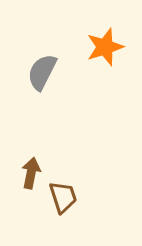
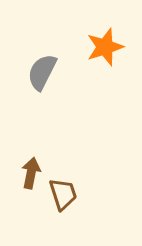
brown trapezoid: moved 3 px up
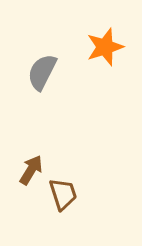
brown arrow: moved 3 px up; rotated 20 degrees clockwise
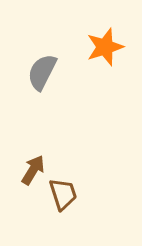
brown arrow: moved 2 px right
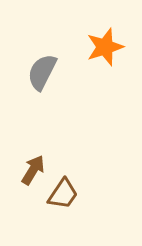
brown trapezoid: rotated 52 degrees clockwise
